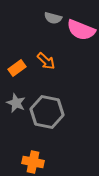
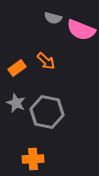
orange cross: moved 3 px up; rotated 15 degrees counterclockwise
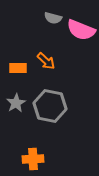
orange rectangle: moved 1 px right; rotated 36 degrees clockwise
gray star: rotated 18 degrees clockwise
gray hexagon: moved 3 px right, 6 px up
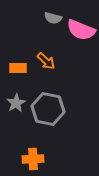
gray hexagon: moved 2 px left, 3 px down
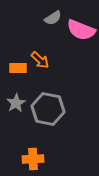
gray semicircle: rotated 48 degrees counterclockwise
orange arrow: moved 6 px left, 1 px up
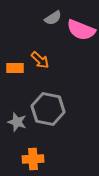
orange rectangle: moved 3 px left
gray star: moved 1 px right, 19 px down; rotated 24 degrees counterclockwise
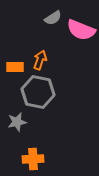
orange arrow: rotated 114 degrees counterclockwise
orange rectangle: moved 1 px up
gray hexagon: moved 10 px left, 17 px up
gray star: rotated 30 degrees counterclockwise
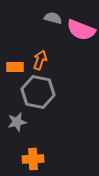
gray semicircle: rotated 132 degrees counterclockwise
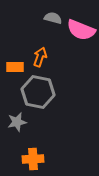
orange arrow: moved 3 px up
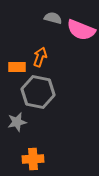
orange rectangle: moved 2 px right
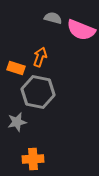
orange rectangle: moved 1 px left, 1 px down; rotated 18 degrees clockwise
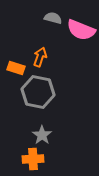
gray star: moved 25 px right, 13 px down; rotated 24 degrees counterclockwise
